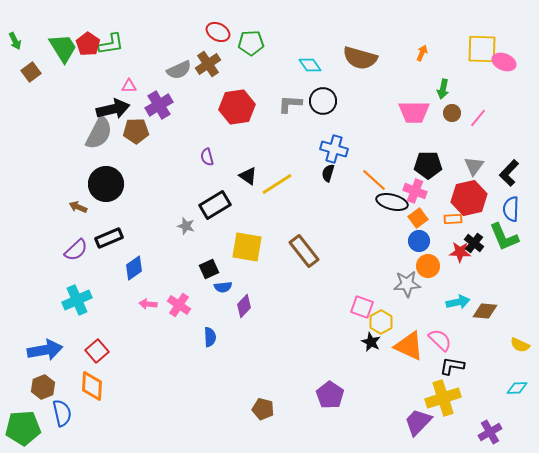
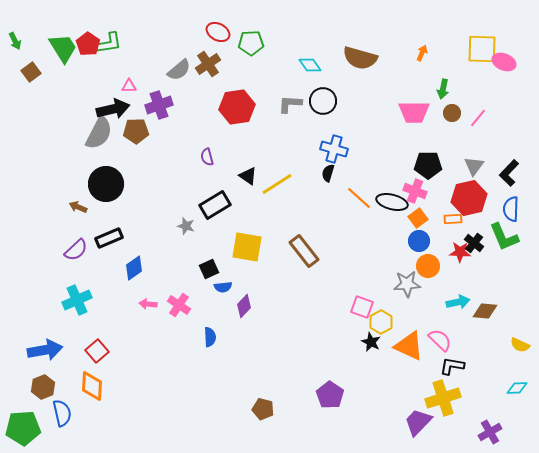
green L-shape at (111, 44): moved 2 px left, 1 px up
gray semicircle at (179, 70): rotated 15 degrees counterclockwise
purple cross at (159, 105): rotated 12 degrees clockwise
orange line at (374, 180): moved 15 px left, 18 px down
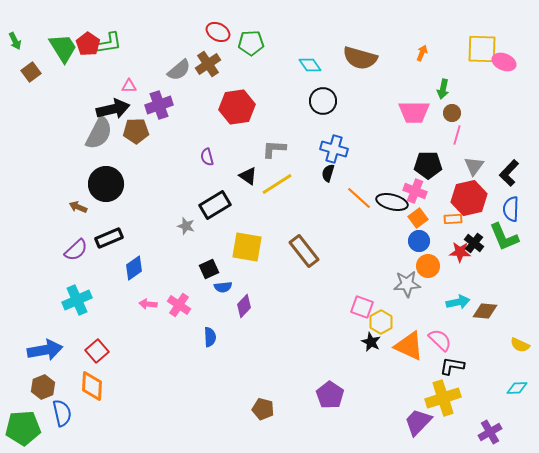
gray L-shape at (290, 104): moved 16 px left, 45 px down
pink line at (478, 118): moved 21 px left, 17 px down; rotated 24 degrees counterclockwise
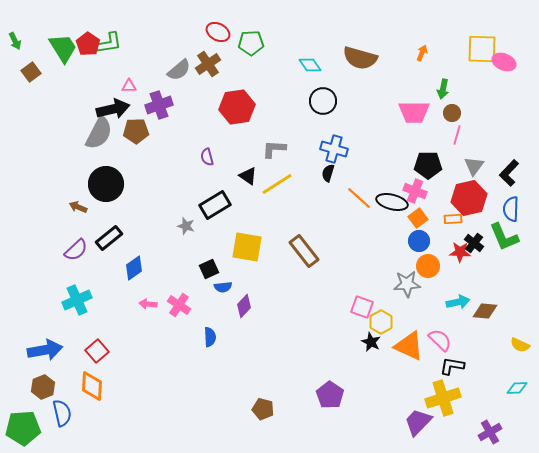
black rectangle at (109, 238): rotated 16 degrees counterclockwise
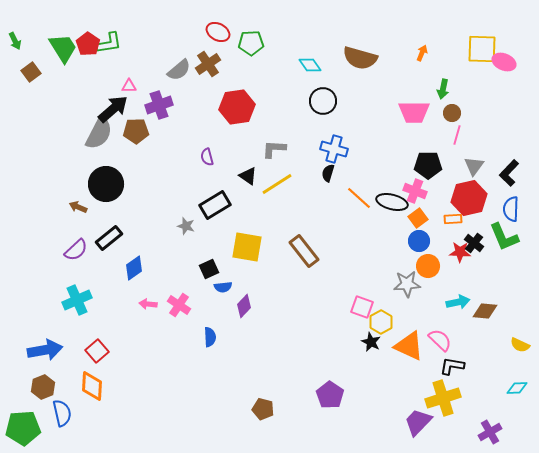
black arrow at (113, 109): rotated 28 degrees counterclockwise
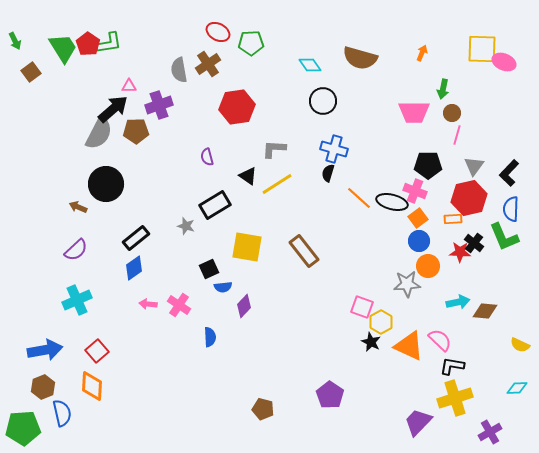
gray semicircle at (179, 70): rotated 120 degrees clockwise
black rectangle at (109, 238): moved 27 px right
yellow cross at (443, 398): moved 12 px right
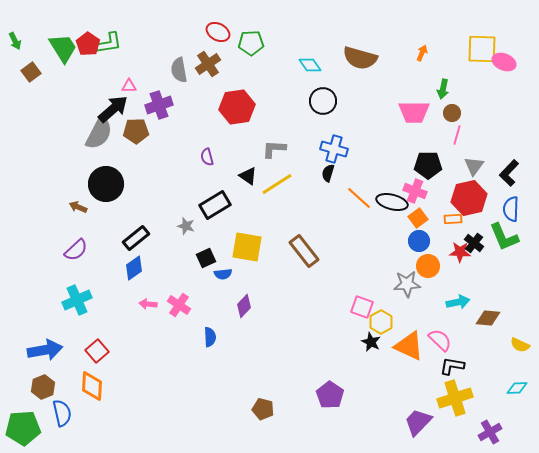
black square at (209, 269): moved 3 px left, 11 px up
blue semicircle at (223, 287): moved 13 px up
brown diamond at (485, 311): moved 3 px right, 7 px down
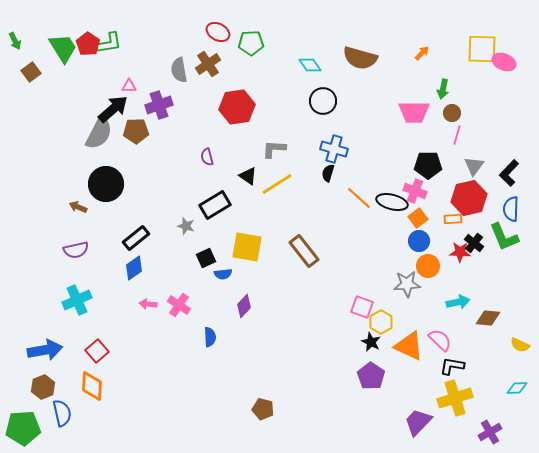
orange arrow at (422, 53): rotated 21 degrees clockwise
purple semicircle at (76, 250): rotated 30 degrees clockwise
purple pentagon at (330, 395): moved 41 px right, 19 px up
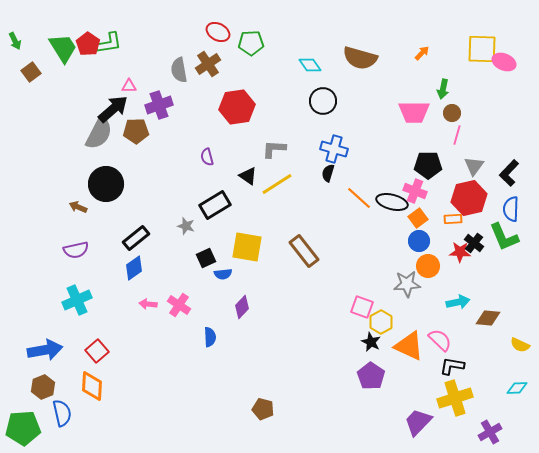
purple diamond at (244, 306): moved 2 px left, 1 px down
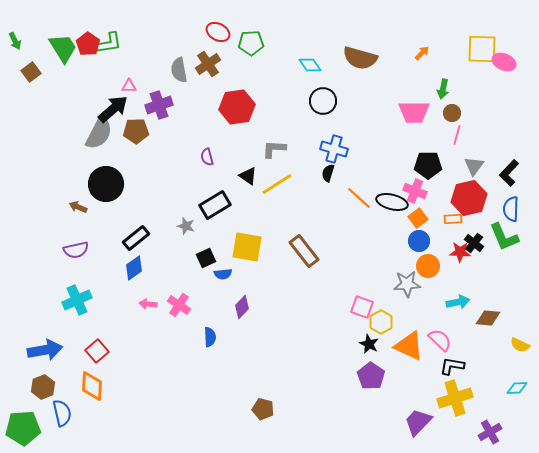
black star at (371, 342): moved 2 px left, 2 px down
